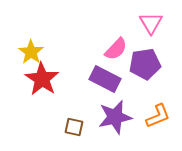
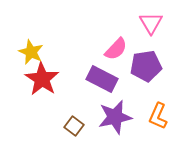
yellow star: rotated 10 degrees counterclockwise
purple pentagon: moved 1 px right, 2 px down
purple rectangle: moved 3 px left
orange L-shape: rotated 136 degrees clockwise
brown square: moved 1 px up; rotated 24 degrees clockwise
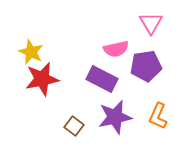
pink semicircle: rotated 35 degrees clockwise
red star: rotated 28 degrees clockwise
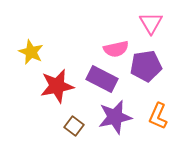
red star: moved 15 px right, 7 px down
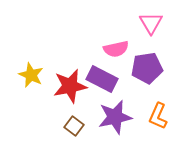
yellow star: moved 23 px down
purple pentagon: moved 1 px right, 2 px down
red star: moved 13 px right
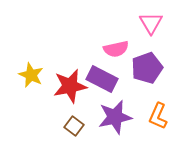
purple pentagon: rotated 12 degrees counterclockwise
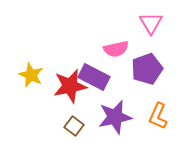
purple pentagon: moved 1 px down
purple rectangle: moved 8 px left, 2 px up
